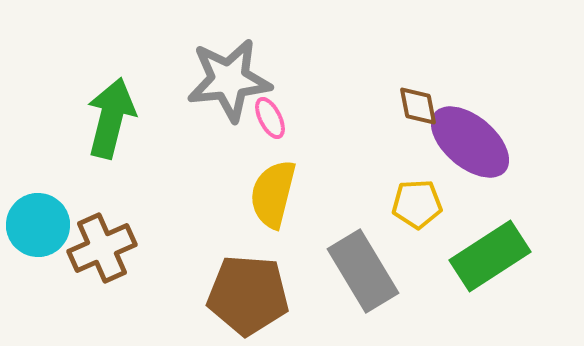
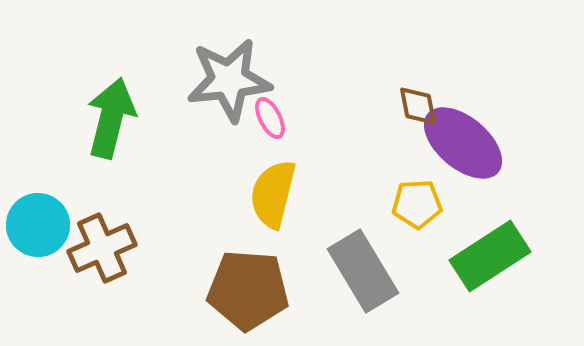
purple ellipse: moved 7 px left, 1 px down
brown pentagon: moved 5 px up
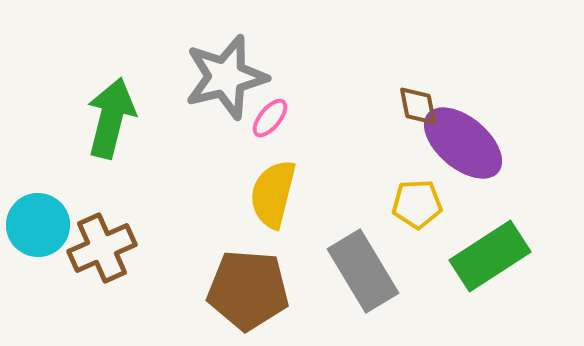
gray star: moved 3 px left, 3 px up; rotated 8 degrees counterclockwise
pink ellipse: rotated 66 degrees clockwise
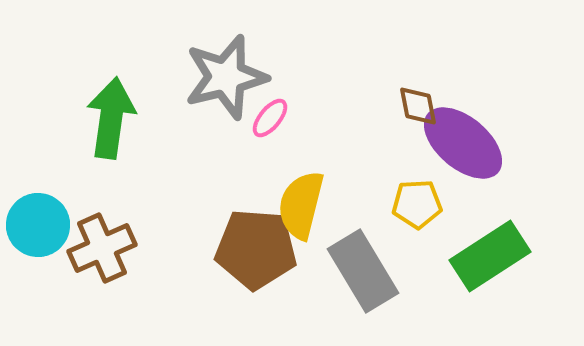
green arrow: rotated 6 degrees counterclockwise
yellow semicircle: moved 28 px right, 11 px down
brown pentagon: moved 8 px right, 41 px up
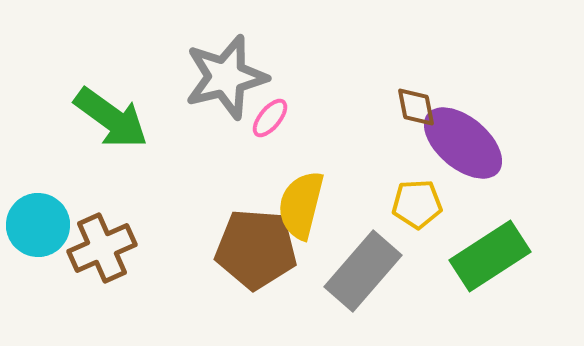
brown diamond: moved 2 px left, 1 px down
green arrow: rotated 118 degrees clockwise
gray rectangle: rotated 72 degrees clockwise
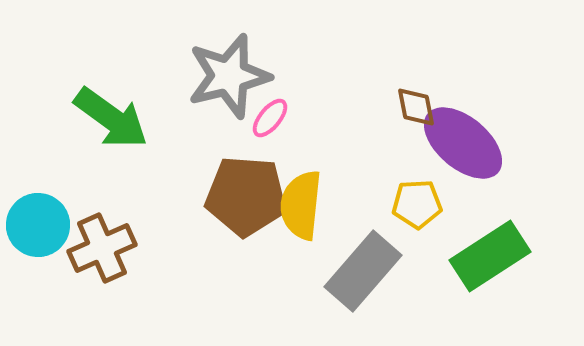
gray star: moved 3 px right, 1 px up
yellow semicircle: rotated 8 degrees counterclockwise
brown pentagon: moved 10 px left, 53 px up
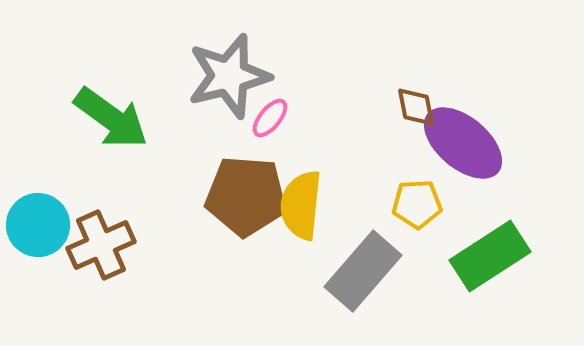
brown cross: moved 1 px left, 3 px up
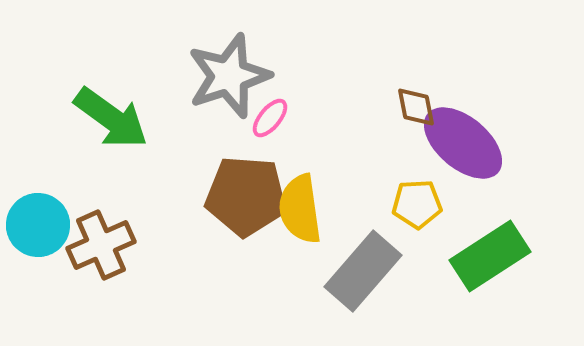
gray star: rotated 4 degrees counterclockwise
yellow semicircle: moved 1 px left, 4 px down; rotated 14 degrees counterclockwise
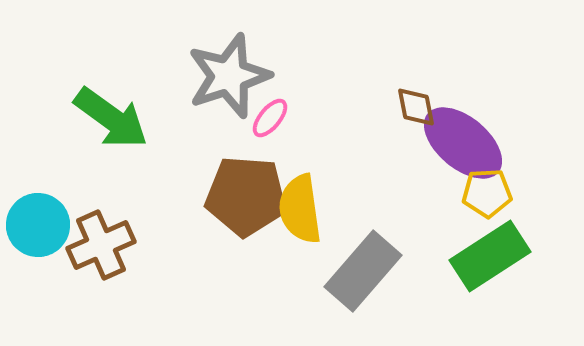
yellow pentagon: moved 70 px right, 11 px up
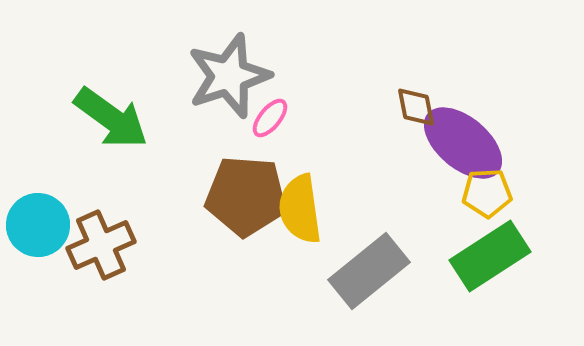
gray rectangle: moved 6 px right; rotated 10 degrees clockwise
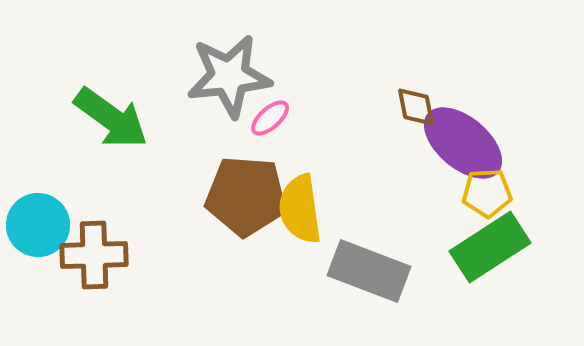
gray star: rotated 12 degrees clockwise
pink ellipse: rotated 9 degrees clockwise
brown cross: moved 7 px left, 10 px down; rotated 22 degrees clockwise
green rectangle: moved 9 px up
gray rectangle: rotated 60 degrees clockwise
